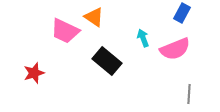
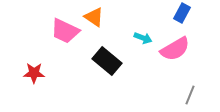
cyan arrow: rotated 132 degrees clockwise
pink semicircle: rotated 8 degrees counterclockwise
red star: rotated 20 degrees clockwise
gray line: moved 1 px right, 1 px down; rotated 18 degrees clockwise
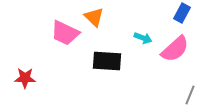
orange triangle: rotated 10 degrees clockwise
pink trapezoid: moved 2 px down
pink semicircle: rotated 12 degrees counterclockwise
black rectangle: rotated 36 degrees counterclockwise
red star: moved 9 px left, 5 px down
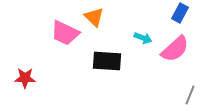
blue rectangle: moved 2 px left
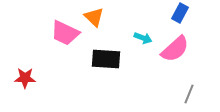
black rectangle: moved 1 px left, 2 px up
gray line: moved 1 px left, 1 px up
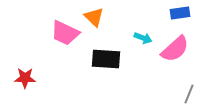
blue rectangle: rotated 54 degrees clockwise
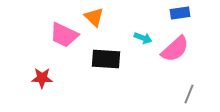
pink trapezoid: moved 1 px left, 2 px down
red star: moved 17 px right
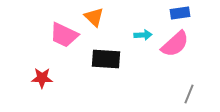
cyan arrow: moved 3 px up; rotated 24 degrees counterclockwise
pink semicircle: moved 5 px up
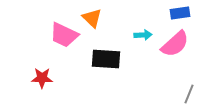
orange triangle: moved 2 px left, 1 px down
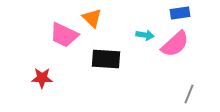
cyan arrow: moved 2 px right; rotated 12 degrees clockwise
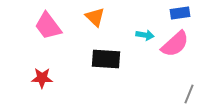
orange triangle: moved 3 px right, 1 px up
pink trapezoid: moved 16 px left, 9 px up; rotated 28 degrees clockwise
